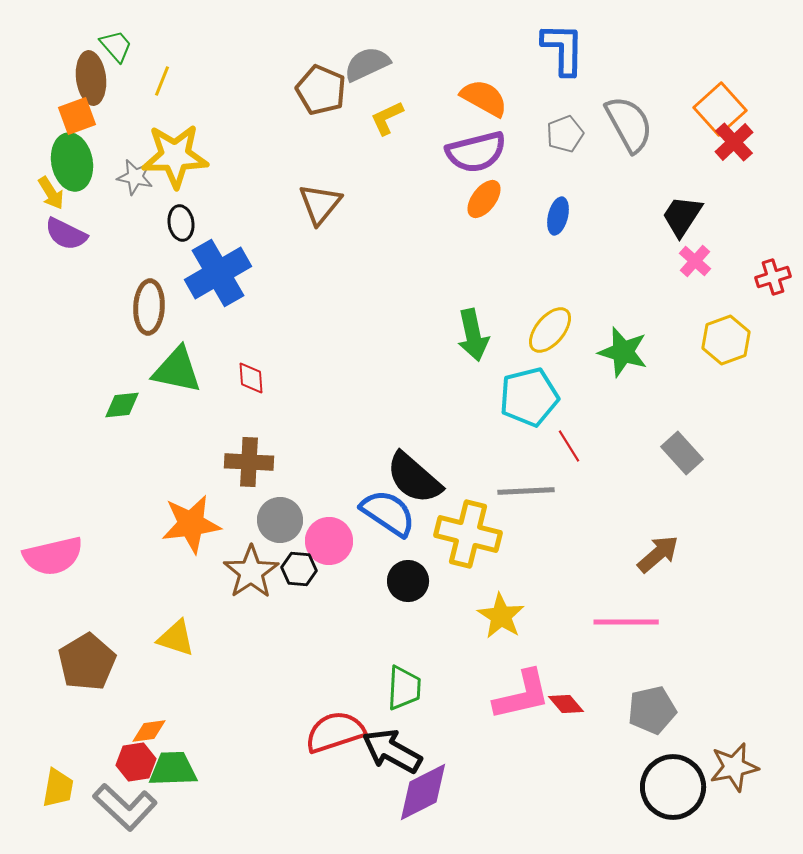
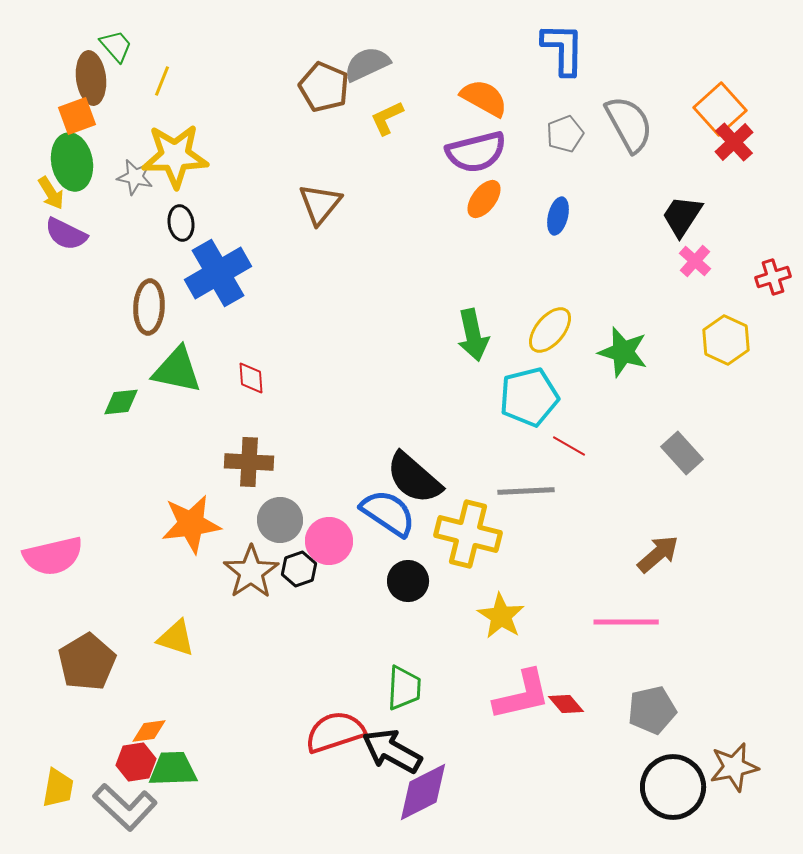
brown pentagon at (321, 90): moved 3 px right, 3 px up
yellow hexagon at (726, 340): rotated 15 degrees counterclockwise
green diamond at (122, 405): moved 1 px left, 3 px up
red line at (569, 446): rotated 28 degrees counterclockwise
black hexagon at (299, 569): rotated 24 degrees counterclockwise
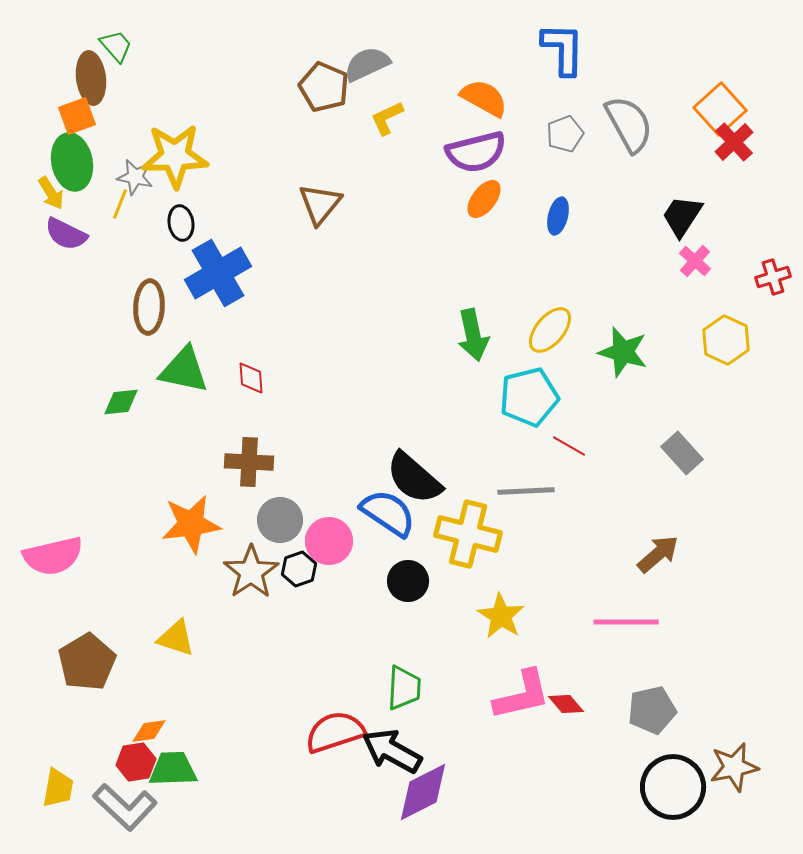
yellow line at (162, 81): moved 42 px left, 123 px down
green triangle at (177, 370): moved 7 px right
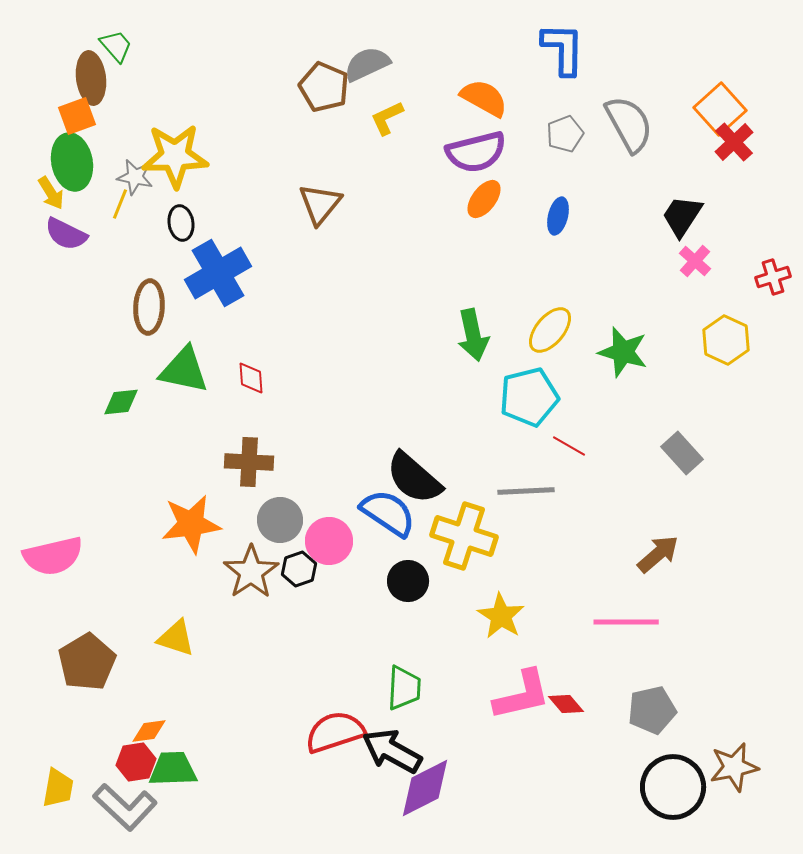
yellow cross at (468, 534): moved 4 px left, 2 px down; rotated 4 degrees clockwise
purple diamond at (423, 792): moved 2 px right, 4 px up
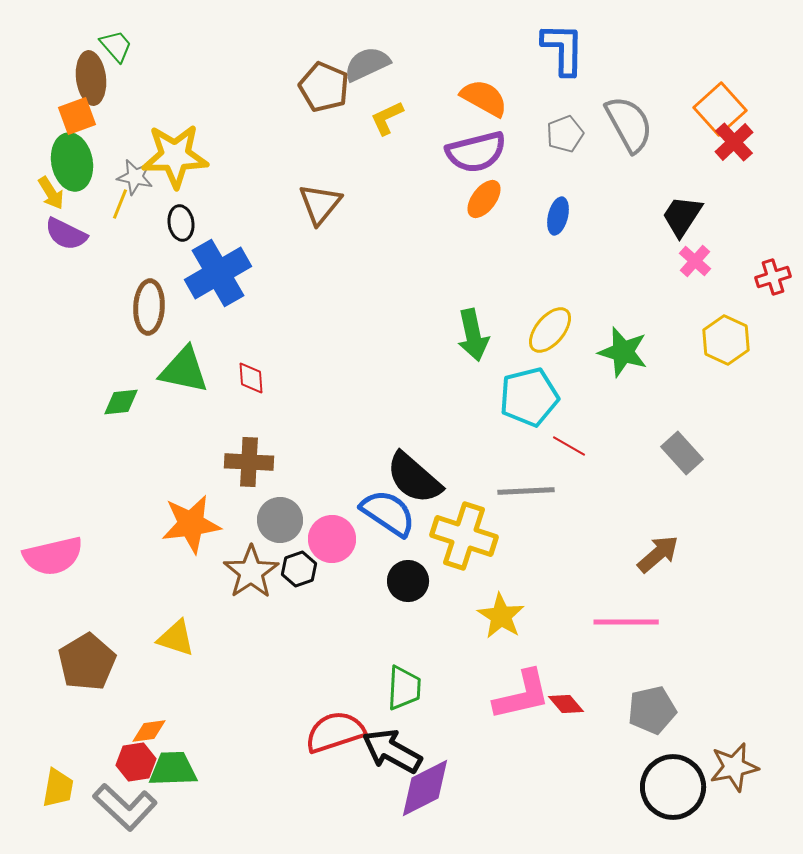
pink circle at (329, 541): moved 3 px right, 2 px up
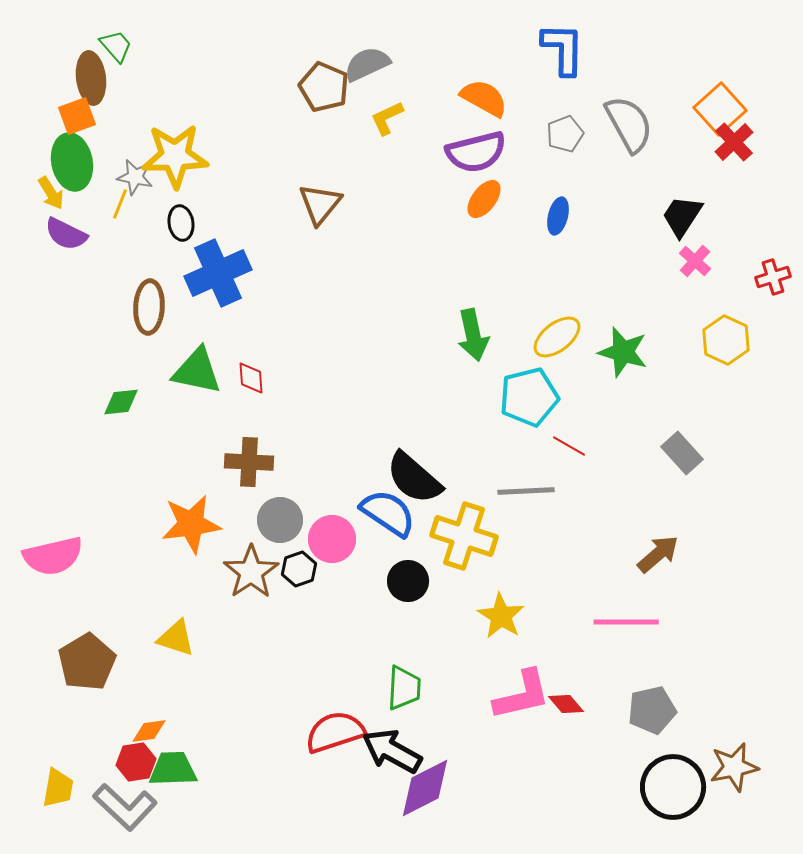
blue cross at (218, 273): rotated 6 degrees clockwise
yellow ellipse at (550, 330): moved 7 px right, 7 px down; rotated 12 degrees clockwise
green triangle at (184, 370): moved 13 px right, 1 px down
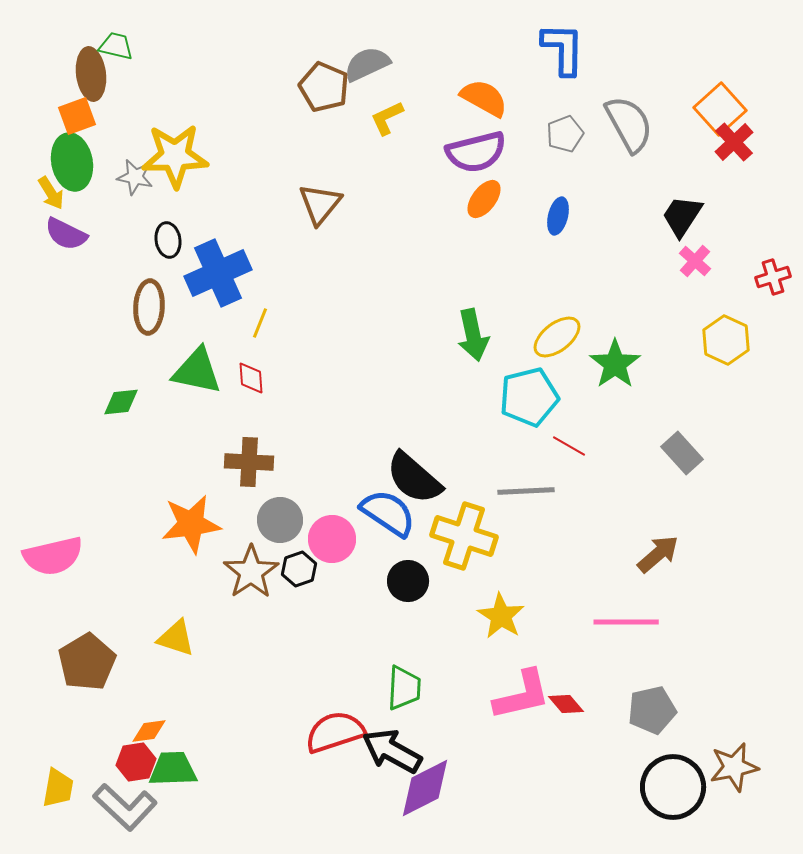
green trapezoid at (116, 46): rotated 36 degrees counterclockwise
brown ellipse at (91, 78): moved 4 px up
yellow line at (120, 204): moved 140 px right, 119 px down
black ellipse at (181, 223): moved 13 px left, 17 px down
green star at (623, 352): moved 8 px left, 12 px down; rotated 21 degrees clockwise
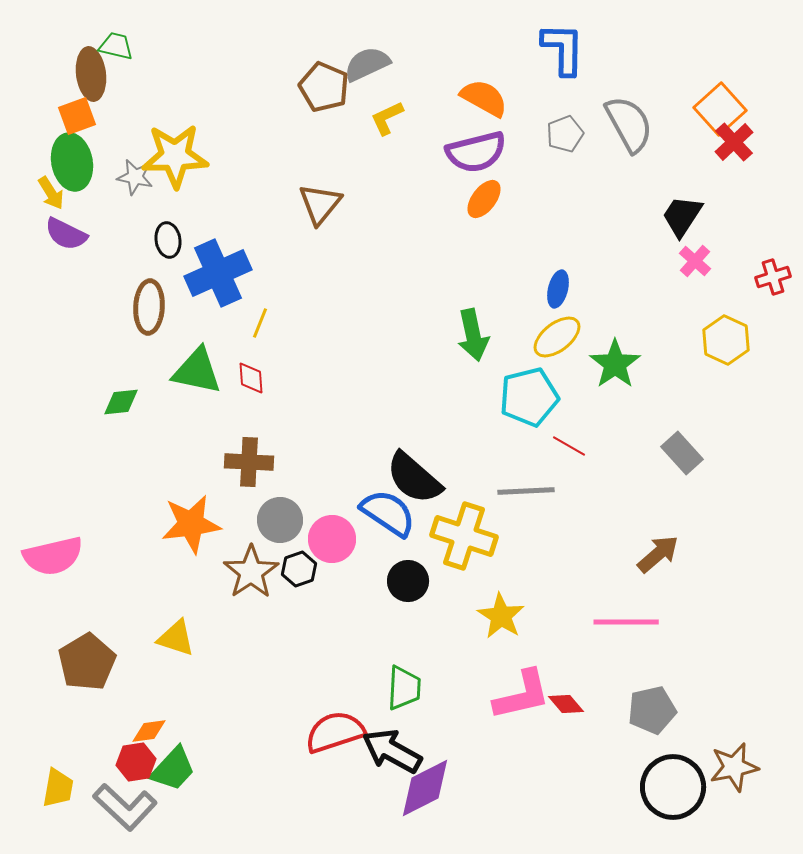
blue ellipse at (558, 216): moved 73 px down
green trapezoid at (173, 769): rotated 135 degrees clockwise
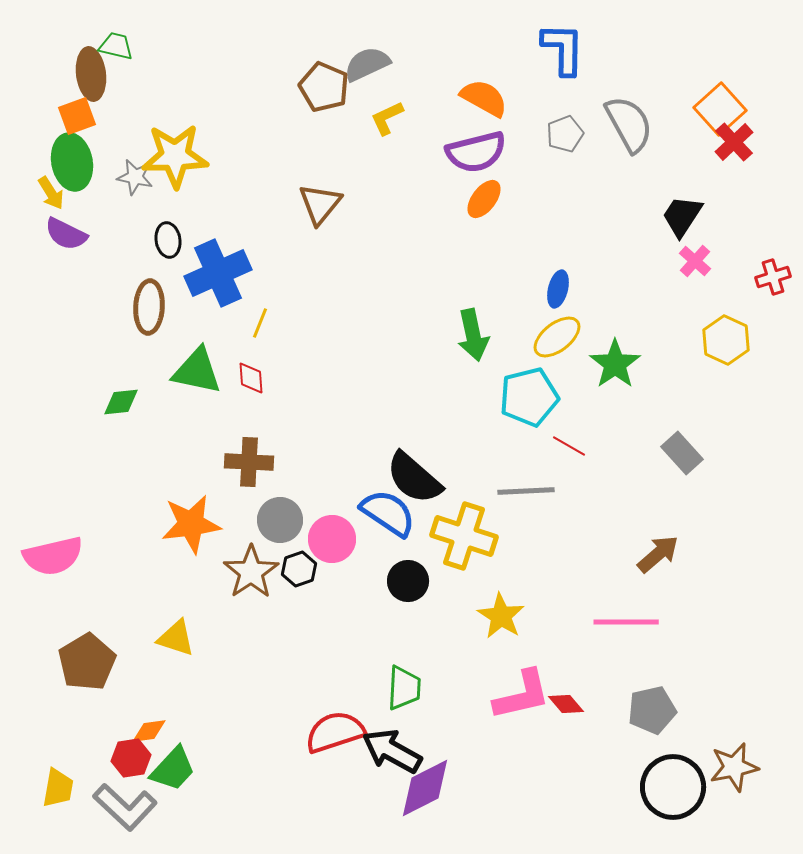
red hexagon at (136, 762): moved 5 px left, 4 px up
